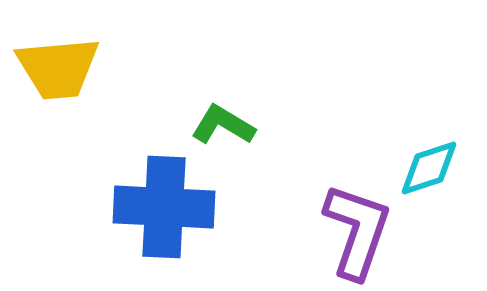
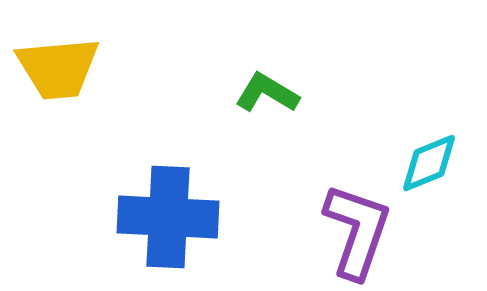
green L-shape: moved 44 px right, 32 px up
cyan diamond: moved 5 px up; rotated 4 degrees counterclockwise
blue cross: moved 4 px right, 10 px down
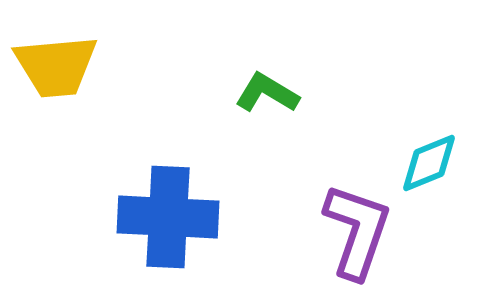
yellow trapezoid: moved 2 px left, 2 px up
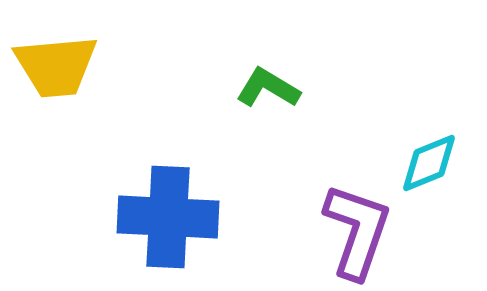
green L-shape: moved 1 px right, 5 px up
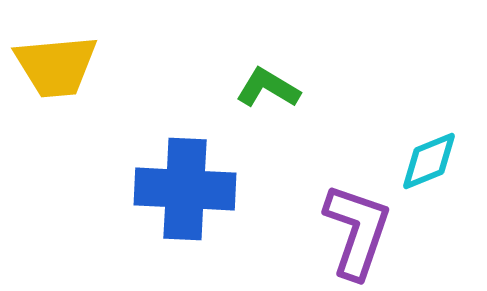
cyan diamond: moved 2 px up
blue cross: moved 17 px right, 28 px up
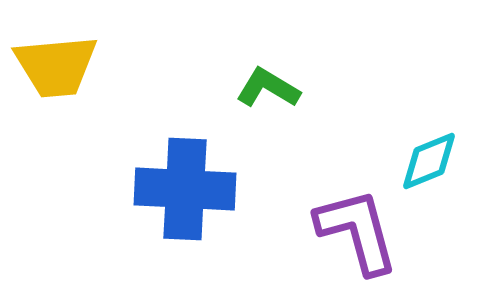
purple L-shape: rotated 34 degrees counterclockwise
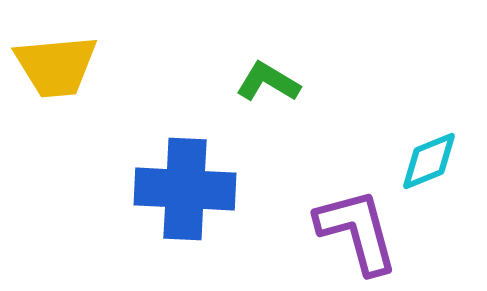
green L-shape: moved 6 px up
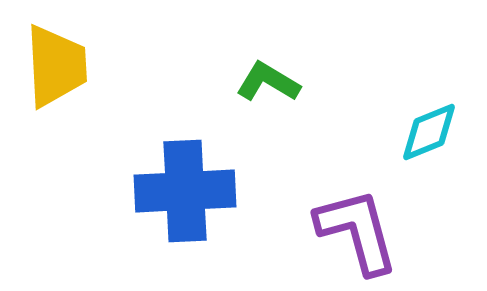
yellow trapezoid: rotated 88 degrees counterclockwise
cyan diamond: moved 29 px up
blue cross: moved 2 px down; rotated 6 degrees counterclockwise
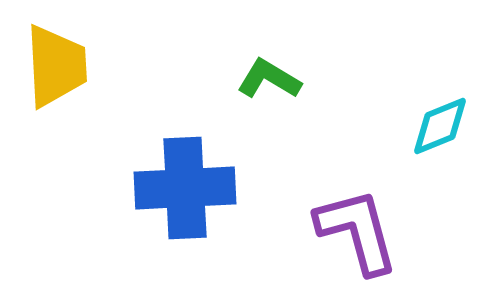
green L-shape: moved 1 px right, 3 px up
cyan diamond: moved 11 px right, 6 px up
blue cross: moved 3 px up
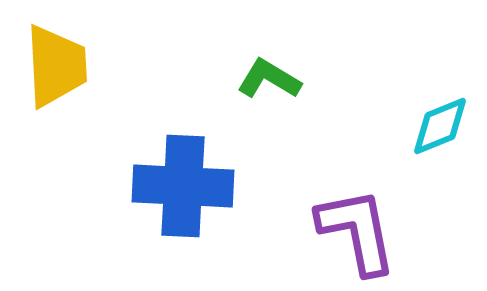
blue cross: moved 2 px left, 2 px up; rotated 6 degrees clockwise
purple L-shape: rotated 4 degrees clockwise
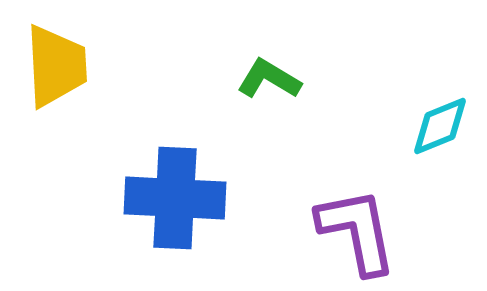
blue cross: moved 8 px left, 12 px down
